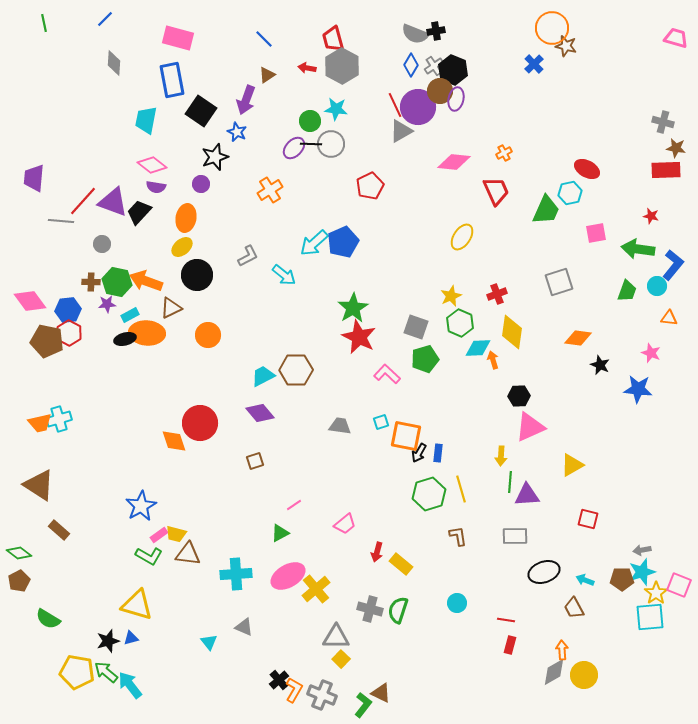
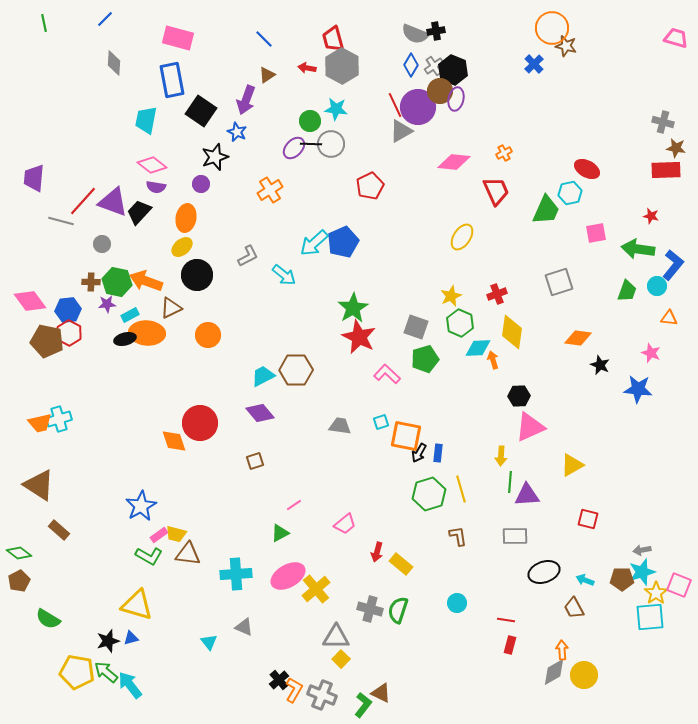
gray line at (61, 221): rotated 10 degrees clockwise
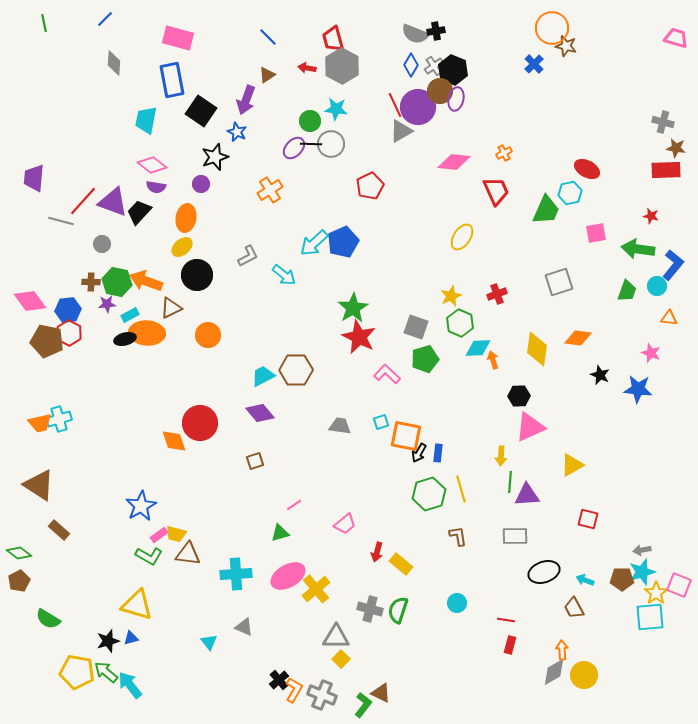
blue line at (264, 39): moved 4 px right, 2 px up
yellow diamond at (512, 332): moved 25 px right, 17 px down
black star at (600, 365): moved 10 px down
green triangle at (280, 533): rotated 12 degrees clockwise
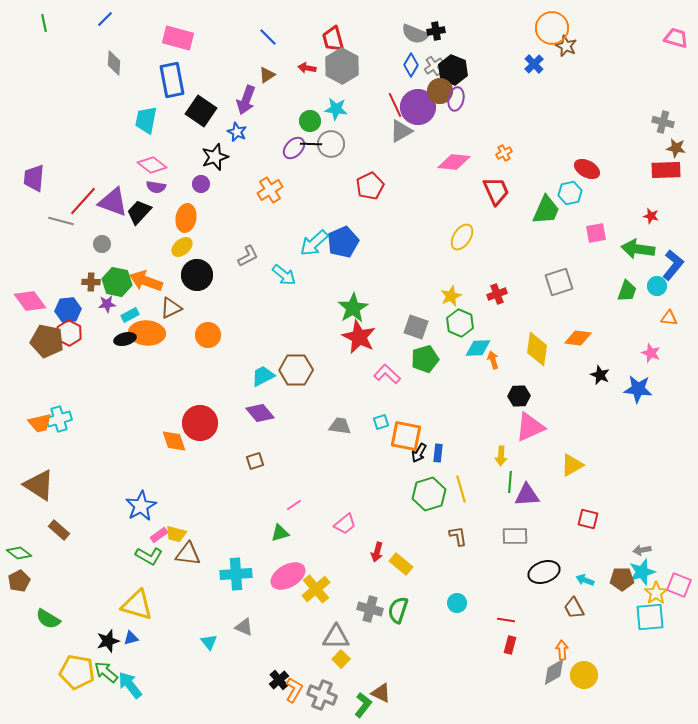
brown star at (566, 46): rotated 10 degrees clockwise
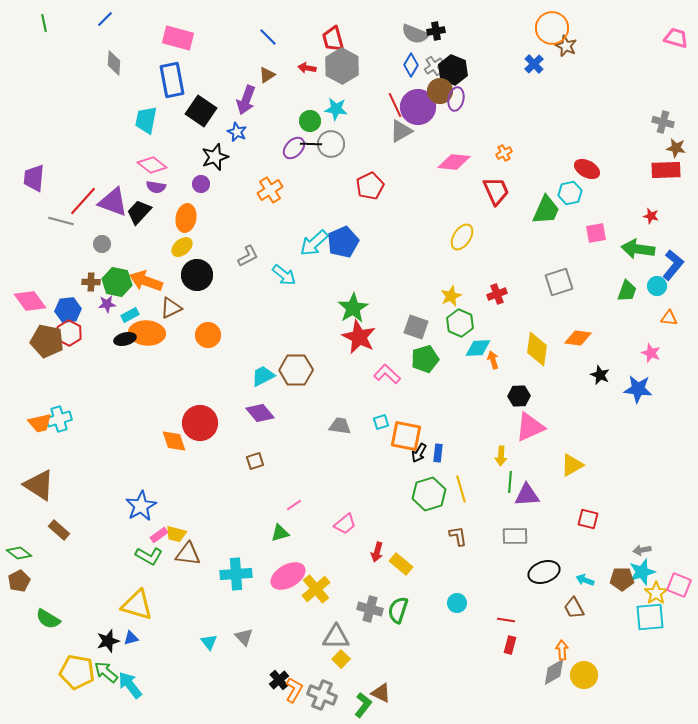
gray triangle at (244, 627): moved 10 px down; rotated 24 degrees clockwise
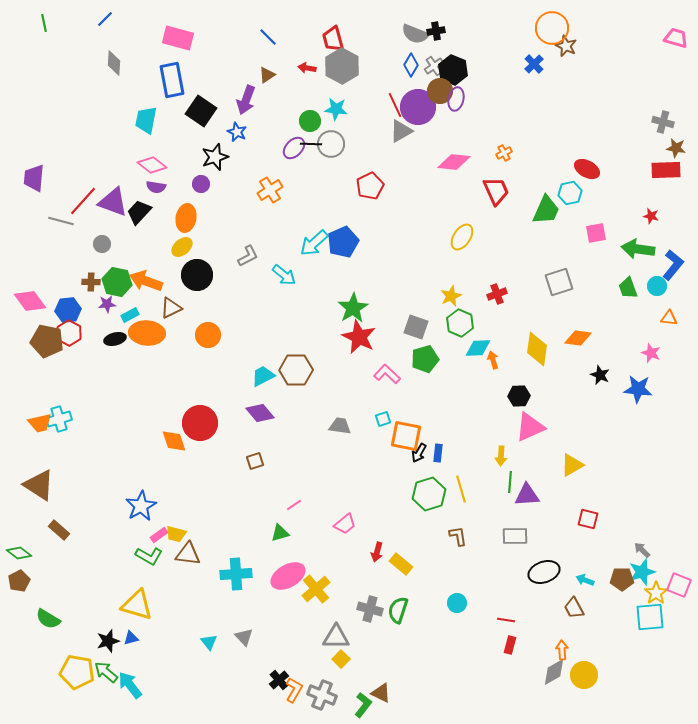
green trapezoid at (627, 291): moved 1 px right, 3 px up; rotated 140 degrees clockwise
black ellipse at (125, 339): moved 10 px left
cyan square at (381, 422): moved 2 px right, 3 px up
gray arrow at (642, 550): rotated 54 degrees clockwise
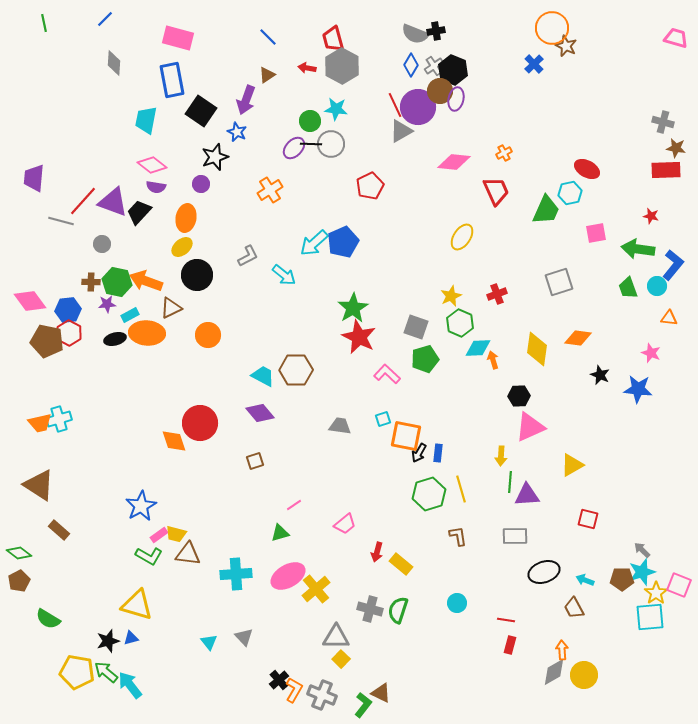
cyan trapezoid at (263, 376): rotated 55 degrees clockwise
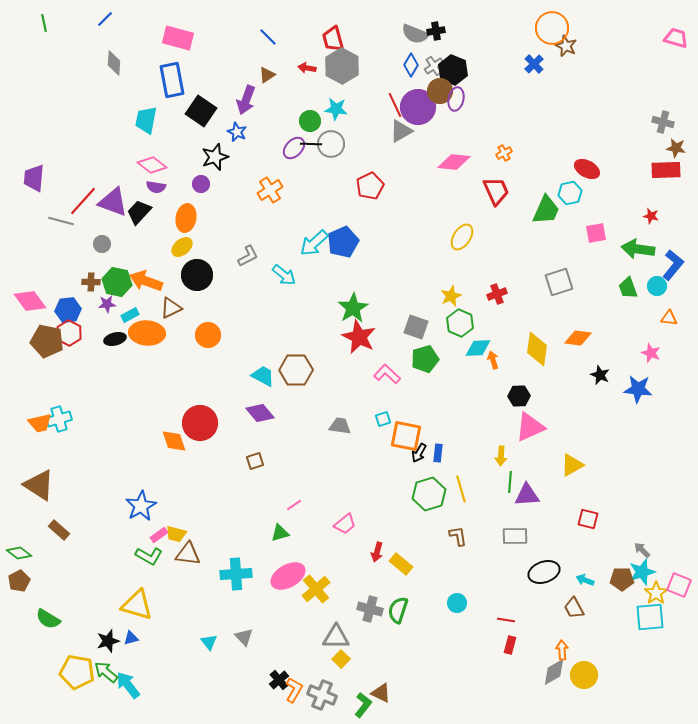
cyan arrow at (130, 685): moved 2 px left
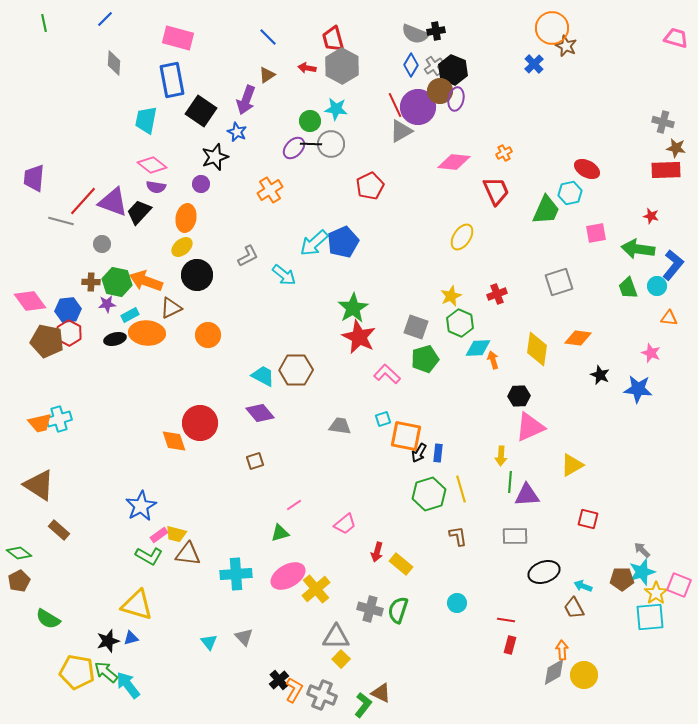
cyan arrow at (585, 580): moved 2 px left, 6 px down
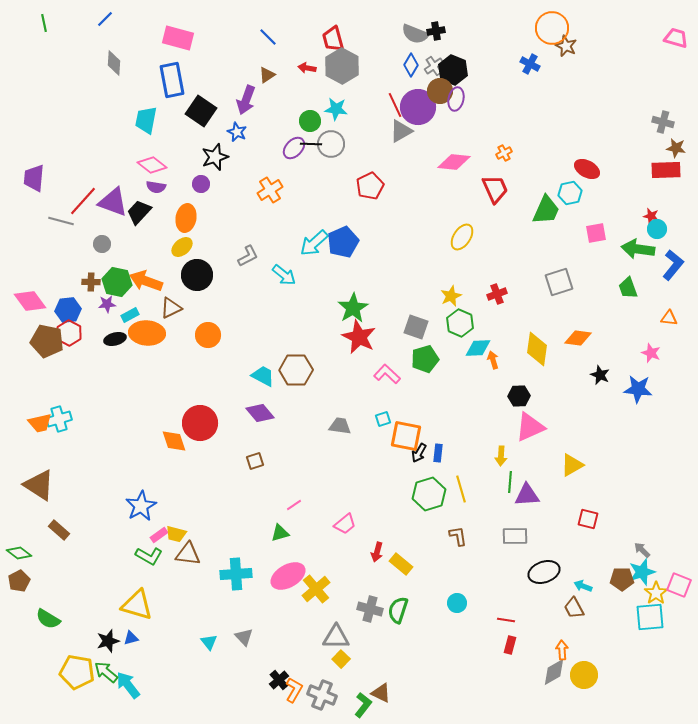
blue cross at (534, 64): moved 4 px left; rotated 18 degrees counterclockwise
red trapezoid at (496, 191): moved 1 px left, 2 px up
cyan circle at (657, 286): moved 57 px up
